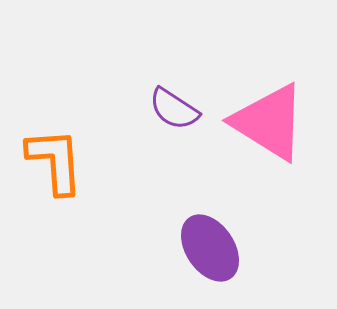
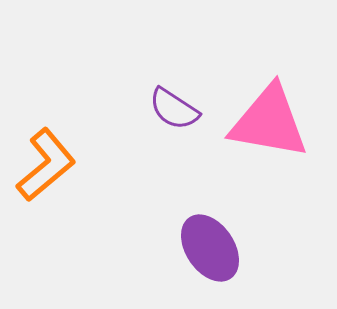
pink triangle: rotated 22 degrees counterclockwise
orange L-shape: moved 9 px left, 4 px down; rotated 54 degrees clockwise
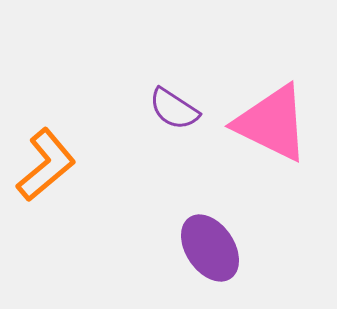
pink triangle: moved 3 px right, 1 px down; rotated 16 degrees clockwise
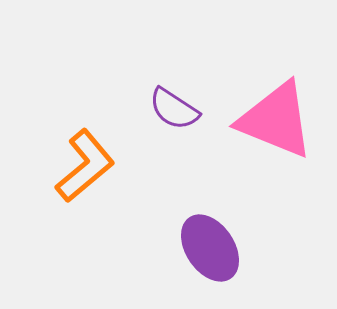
pink triangle: moved 4 px right, 3 px up; rotated 4 degrees counterclockwise
orange L-shape: moved 39 px right, 1 px down
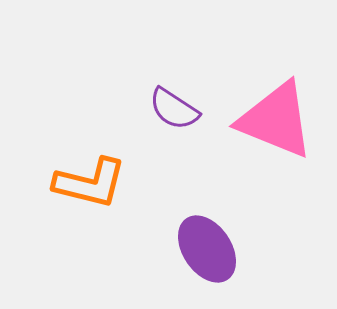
orange L-shape: moved 5 px right, 17 px down; rotated 54 degrees clockwise
purple ellipse: moved 3 px left, 1 px down
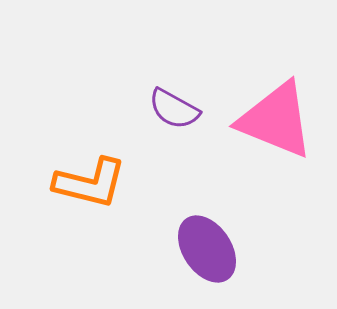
purple semicircle: rotated 4 degrees counterclockwise
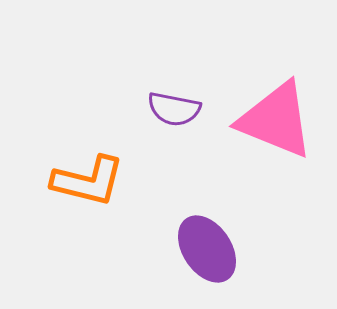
purple semicircle: rotated 18 degrees counterclockwise
orange L-shape: moved 2 px left, 2 px up
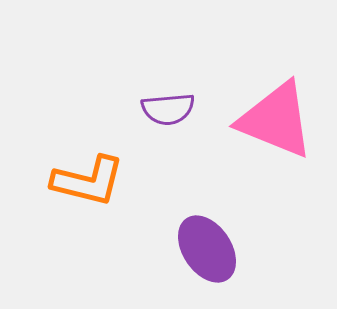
purple semicircle: moved 6 px left; rotated 16 degrees counterclockwise
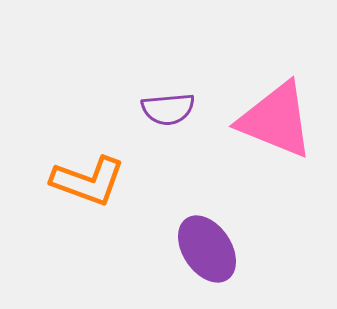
orange L-shape: rotated 6 degrees clockwise
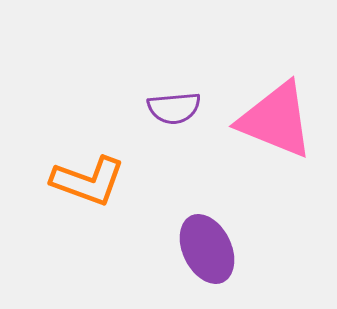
purple semicircle: moved 6 px right, 1 px up
purple ellipse: rotated 8 degrees clockwise
